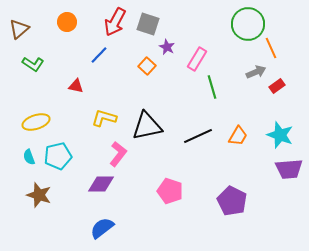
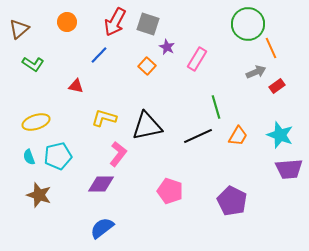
green line: moved 4 px right, 20 px down
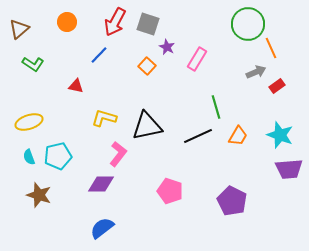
yellow ellipse: moved 7 px left
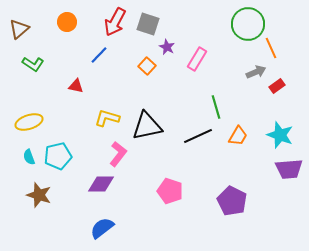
yellow L-shape: moved 3 px right
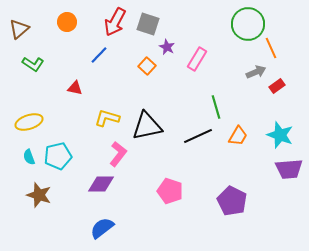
red triangle: moved 1 px left, 2 px down
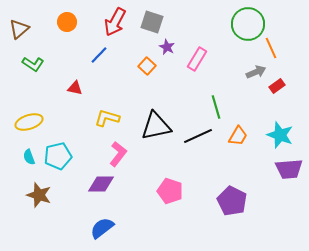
gray square: moved 4 px right, 2 px up
black triangle: moved 9 px right
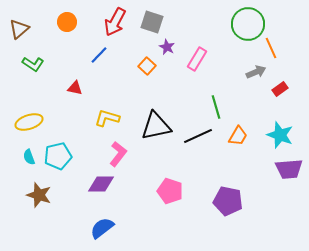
red rectangle: moved 3 px right, 3 px down
purple pentagon: moved 4 px left; rotated 16 degrees counterclockwise
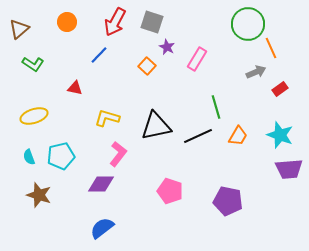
yellow ellipse: moved 5 px right, 6 px up
cyan pentagon: moved 3 px right
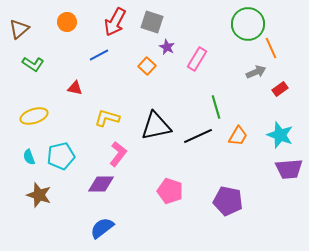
blue line: rotated 18 degrees clockwise
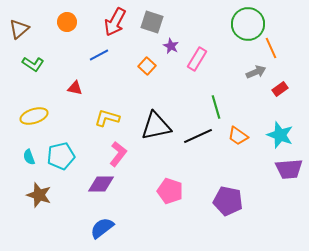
purple star: moved 4 px right, 1 px up
orange trapezoid: rotated 95 degrees clockwise
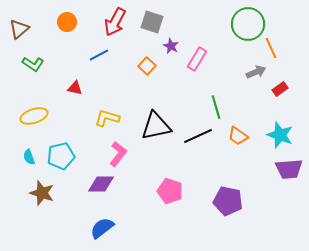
brown star: moved 3 px right, 2 px up
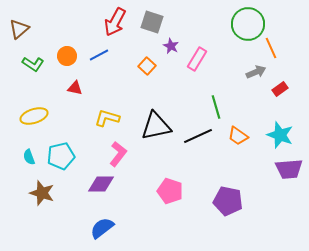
orange circle: moved 34 px down
